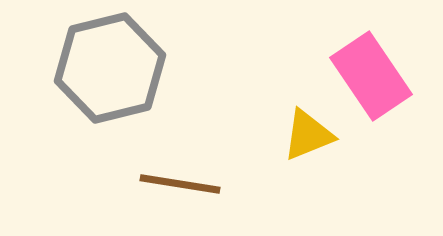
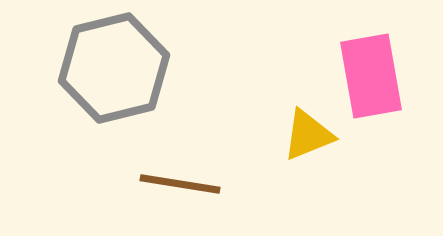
gray hexagon: moved 4 px right
pink rectangle: rotated 24 degrees clockwise
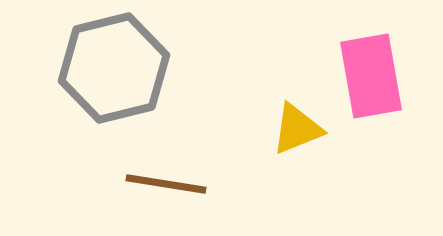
yellow triangle: moved 11 px left, 6 px up
brown line: moved 14 px left
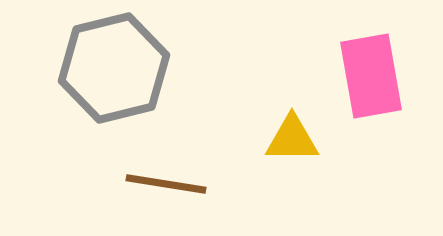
yellow triangle: moved 5 px left, 10 px down; rotated 22 degrees clockwise
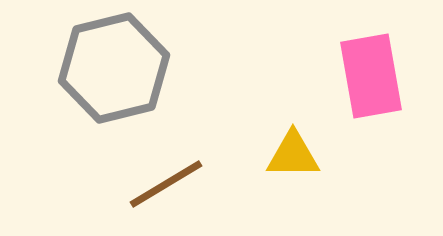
yellow triangle: moved 1 px right, 16 px down
brown line: rotated 40 degrees counterclockwise
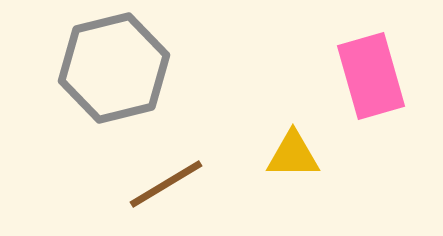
pink rectangle: rotated 6 degrees counterclockwise
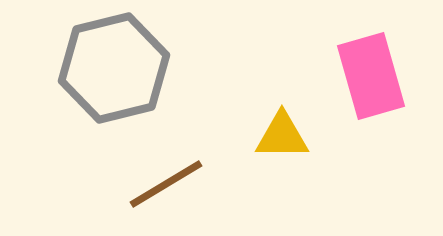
yellow triangle: moved 11 px left, 19 px up
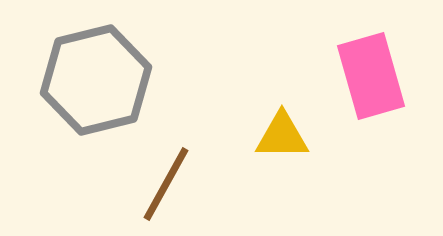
gray hexagon: moved 18 px left, 12 px down
brown line: rotated 30 degrees counterclockwise
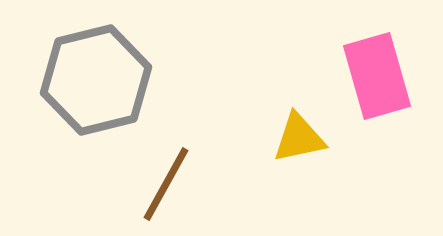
pink rectangle: moved 6 px right
yellow triangle: moved 17 px right, 2 px down; rotated 12 degrees counterclockwise
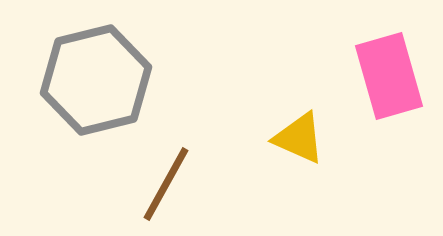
pink rectangle: moved 12 px right
yellow triangle: rotated 36 degrees clockwise
